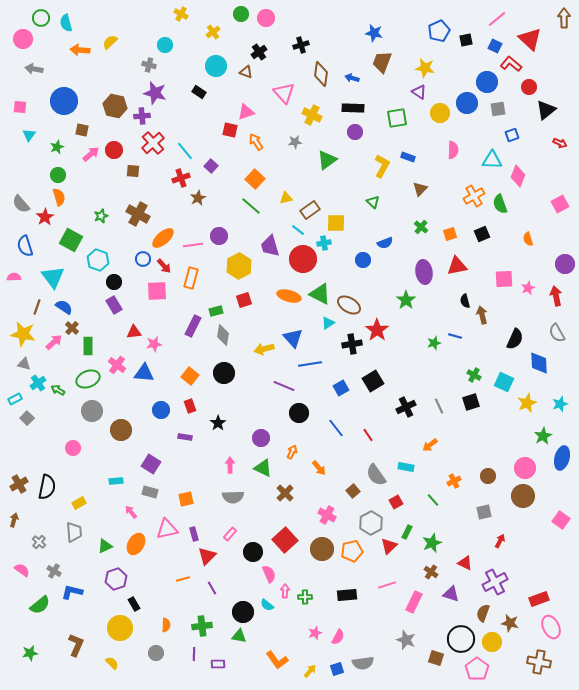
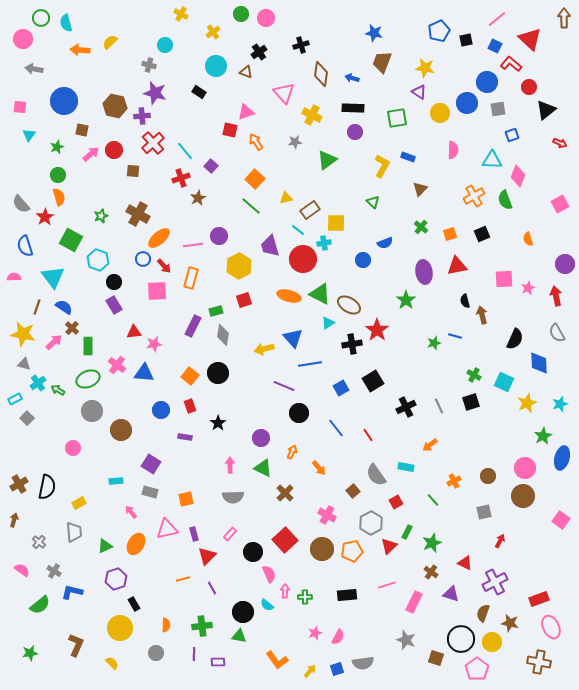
green semicircle at (500, 204): moved 5 px right, 4 px up
orange ellipse at (163, 238): moved 4 px left
black circle at (224, 373): moved 6 px left
purple rectangle at (218, 664): moved 2 px up
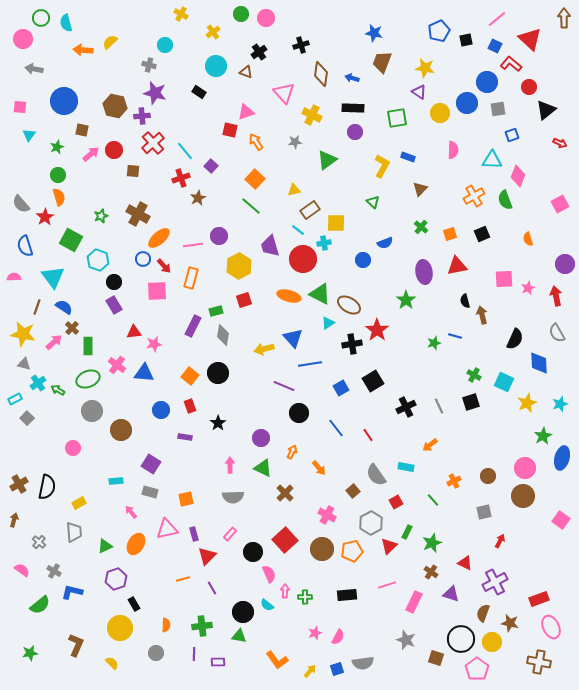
orange arrow at (80, 50): moved 3 px right
yellow triangle at (286, 198): moved 8 px right, 8 px up
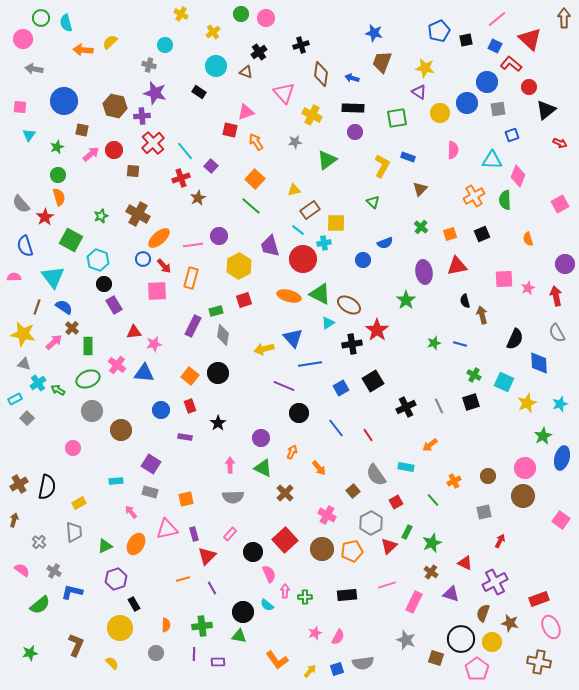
green semicircle at (505, 200): rotated 18 degrees clockwise
black circle at (114, 282): moved 10 px left, 2 px down
blue line at (455, 336): moved 5 px right, 8 px down
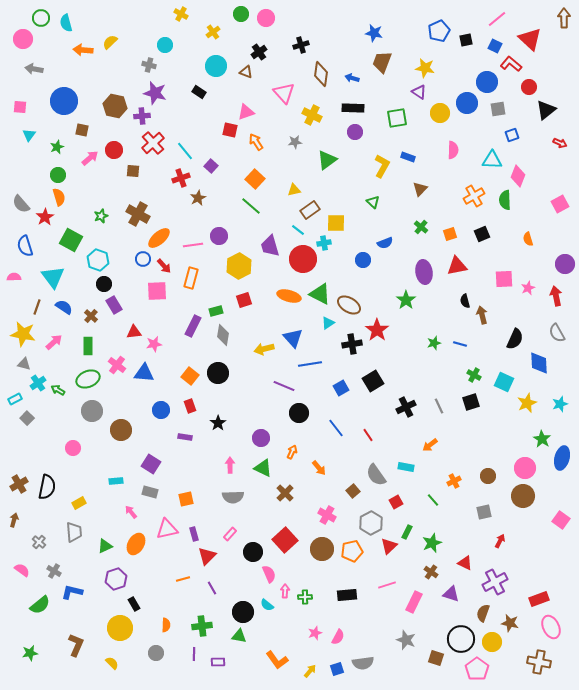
pink arrow at (91, 154): moved 1 px left, 4 px down
brown cross at (72, 328): moved 19 px right, 12 px up
green star at (543, 436): moved 1 px left, 3 px down; rotated 12 degrees counterclockwise
